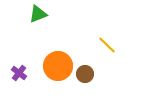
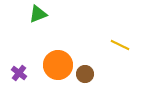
yellow line: moved 13 px right; rotated 18 degrees counterclockwise
orange circle: moved 1 px up
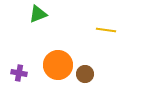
yellow line: moved 14 px left, 15 px up; rotated 18 degrees counterclockwise
purple cross: rotated 28 degrees counterclockwise
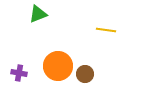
orange circle: moved 1 px down
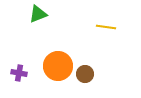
yellow line: moved 3 px up
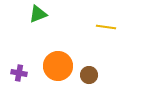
brown circle: moved 4 px right, 1 px down
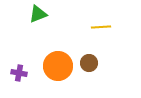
yellow line: moved 5 px left; rotated 12 degrees counterclockwise
brown circle: moved 12 px up
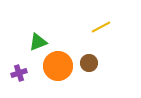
green triangle: moved 28 px down
yellow line: rotated 24 degrees counterclockwise
purple cross: rotated 28 degrees counterclockwise
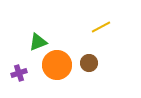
orange circle: moved 1 px left, 1 px up
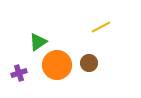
green triangle: rotated 12 degrees counterclockwise
